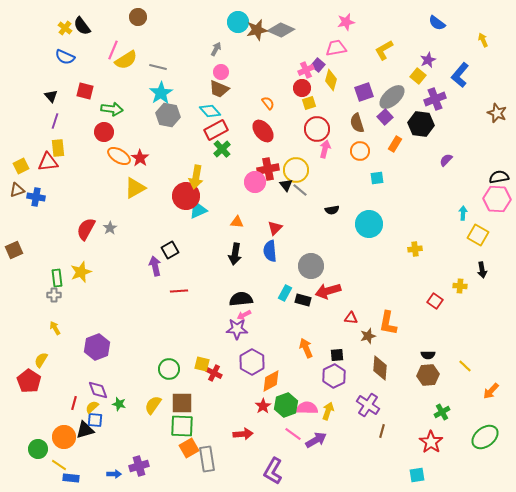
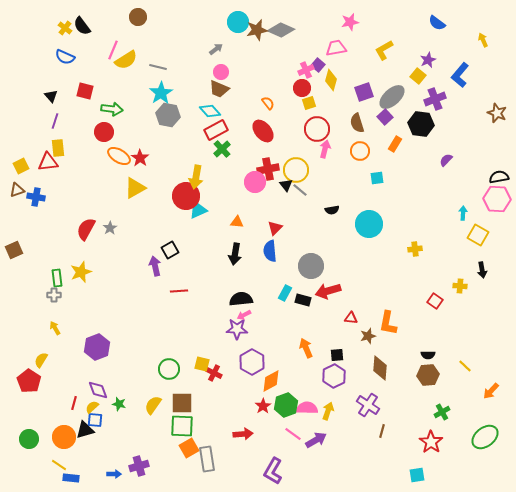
pink star at (346, 22): moved 4 px right
gray arrow at (216, 49): rotated 24 degrees clockwise
green circle at (38, 449): moved 9 px left, 10 px up
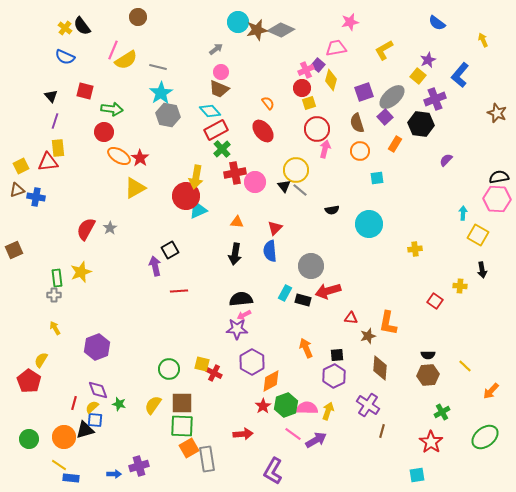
red cross at (268, 169): moved 33 px left, 4 px down
black triangle at (286, 185): moved 2 px left, 1 px down
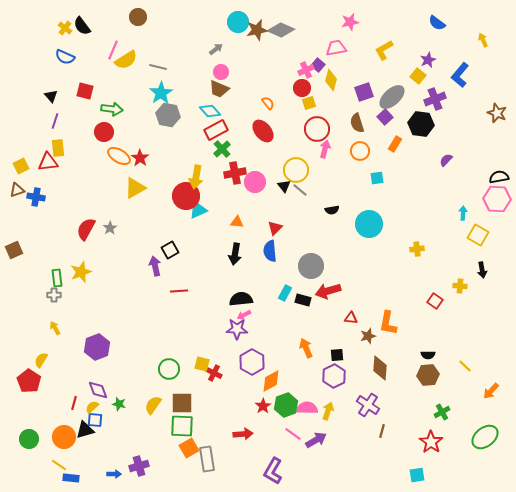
yellow cross at (415, 249): moved 2 px right
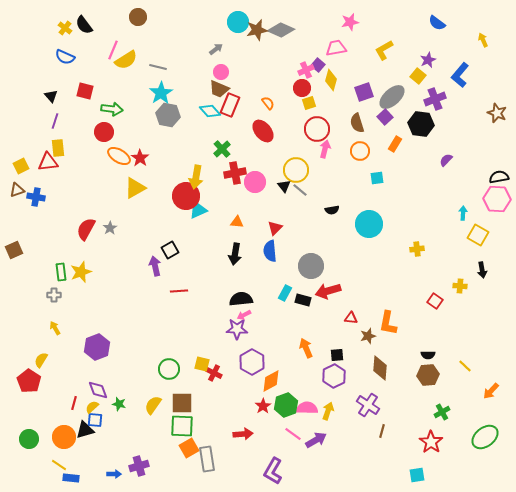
black semicircle at (82, 26): moved 2 px right, 1 px up
red rectangle at (216, 130): moved 14 px right, 25 px up; rotated 40 degrees counterclockwise
green rectangle at (57, 278): moved 4 px right, 6 px up
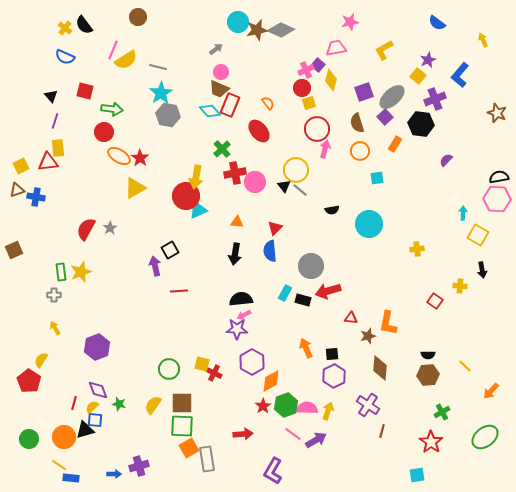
red ellipse at (263, 131): moved 4 px left
black square at (337, 355): moved 5 px left, 1 px up
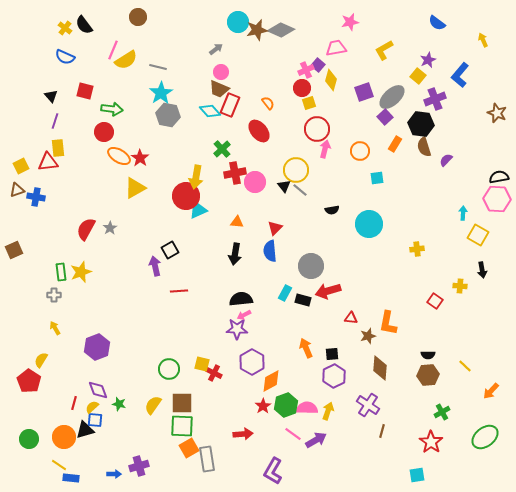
brown semicircle at (357, 123): moved 67 px right, 24 px down
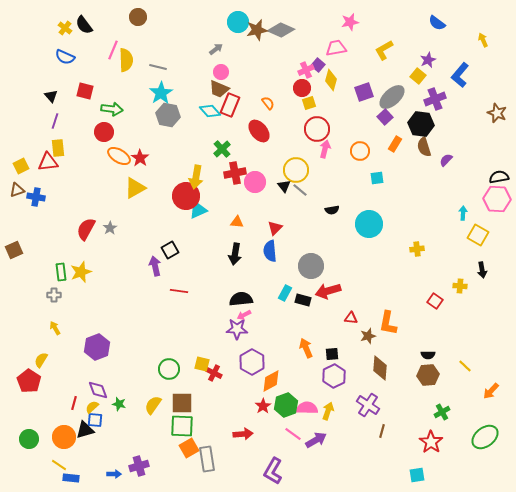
yellow semicircle at (126, 60): rotated 60 degrees counterclockwise
red line at (179, 291): rotated 12 degrees clockwise
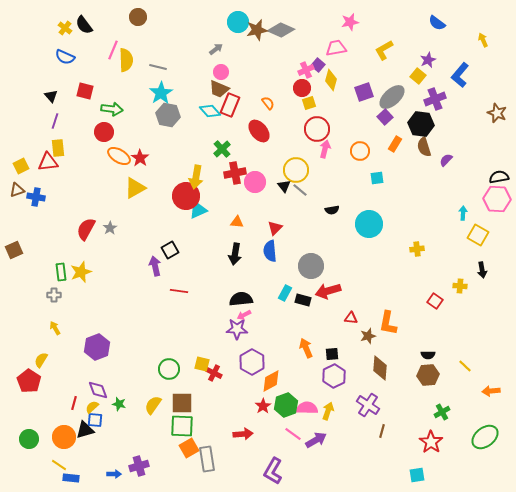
orange arrow at (491, 391): rotated 42 degrees clockwise
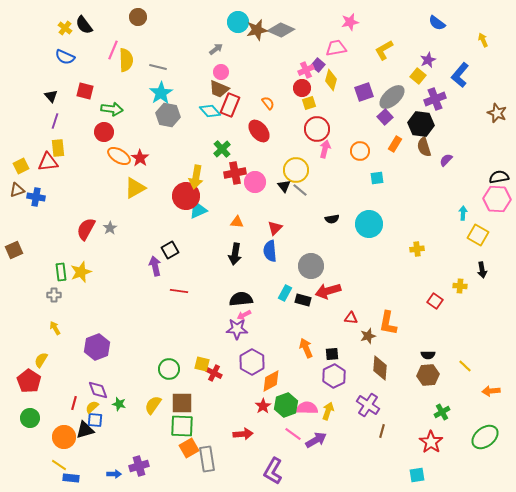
black semicircle at (332, 210): moved 9 px down
green circle at (29, 439): moved 1 px right, 21 px up
